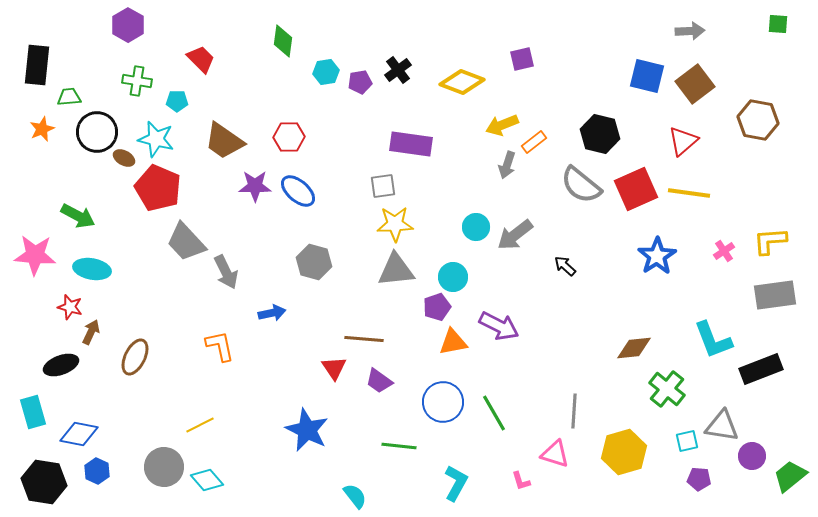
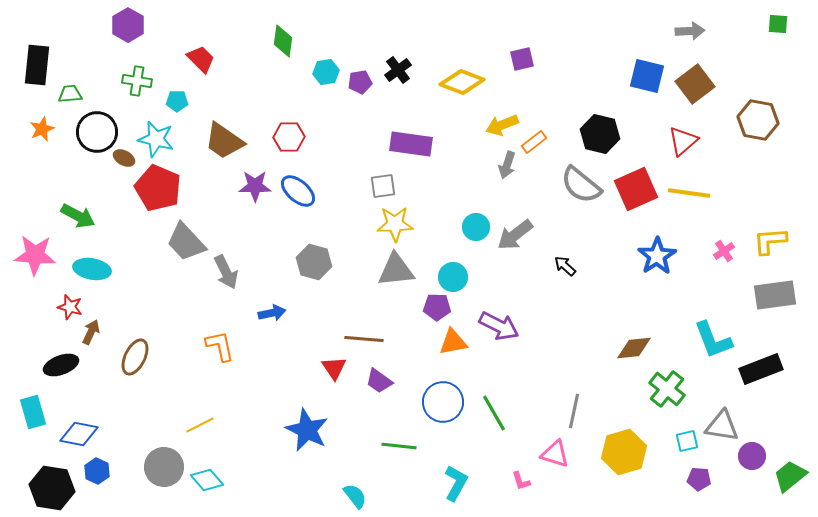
green trapezoid at (69, 97): moved 1 px right, 3 px up
purple pentagon at (437, 307): rotated 20 degrees clockwise
gray line at (574, 411): rotated 8 degrees clockwise
black hexagon at (44, 482): moved 8 px right, 6 px down
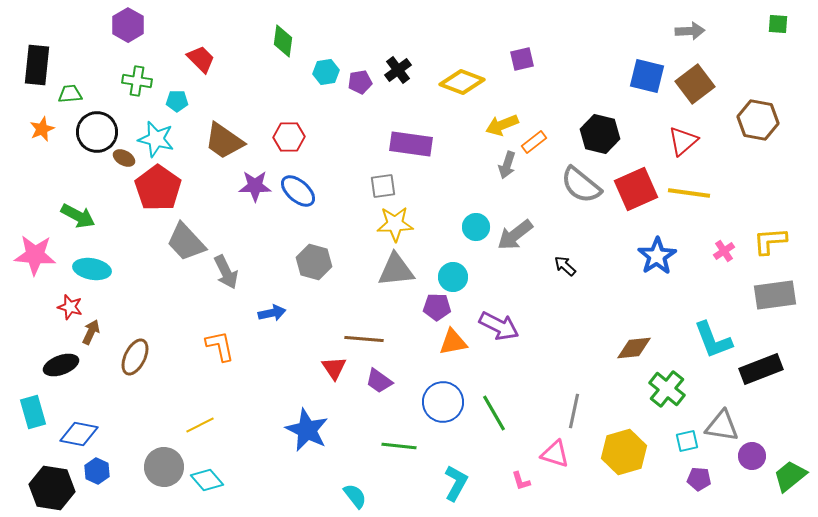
red pentagon at (158, 188): rotated 12 degrees clockwise
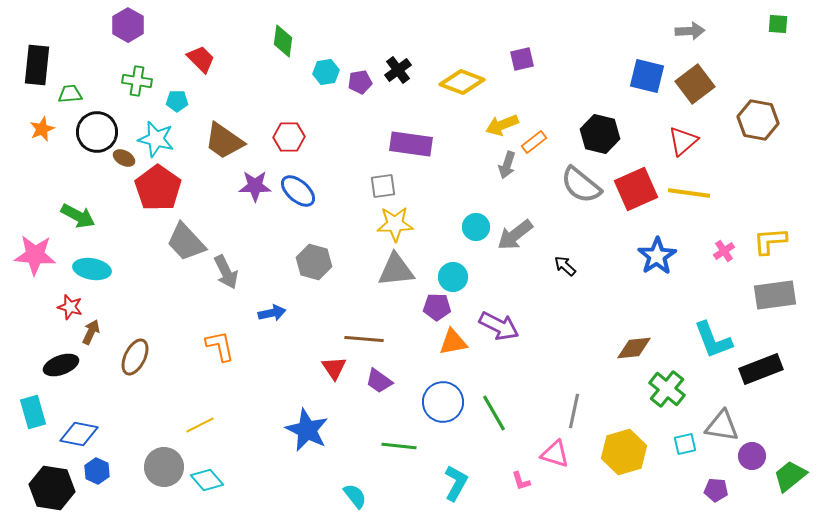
cyan square at (687, 441): moved 2 px left, 3 px down
purple pentagon at (699, 479): moved 17 px right, 11 px down
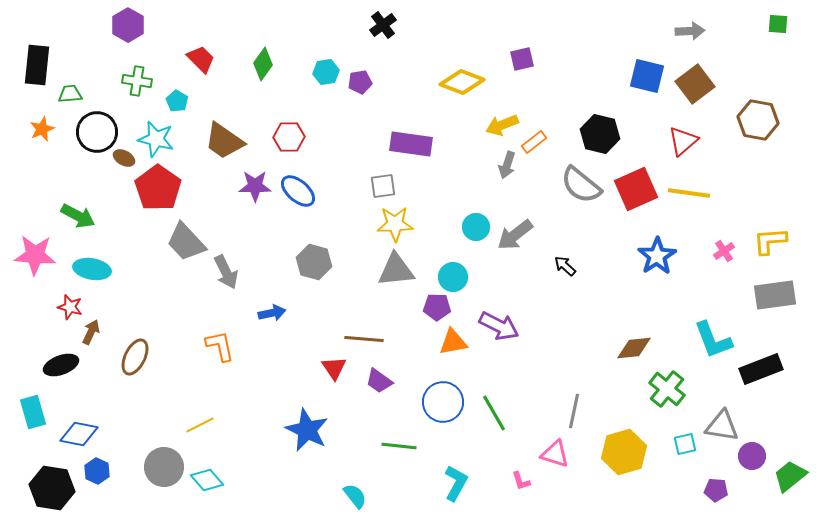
green diamond at (283, 41): moved 20 px left, 23 px down; rotated 28 degrees clockwise
black cross at (398, 70): moved 15 px left, 45 px up
cyan pentagon at (177, 101): rotated 30 degrees clockwise
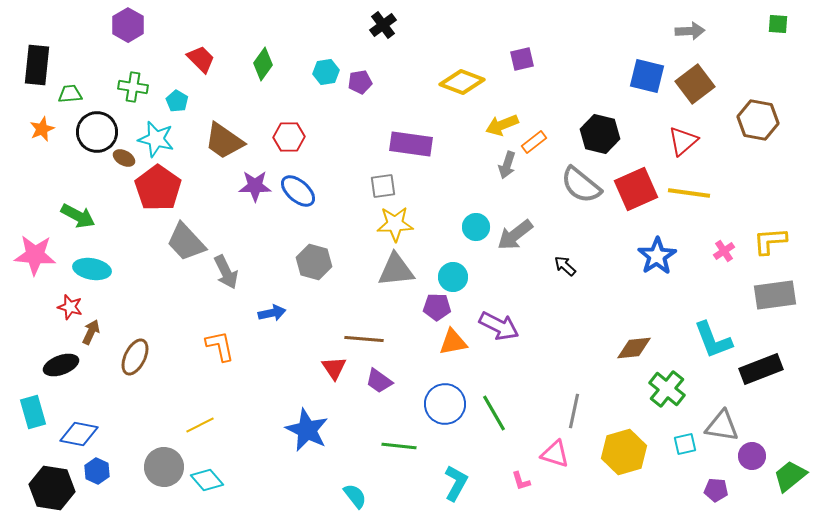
green cross at (137, 81): moved 4 px left, 6 px down
blue circle at (443, 402): moved 2 px right, 2 px down
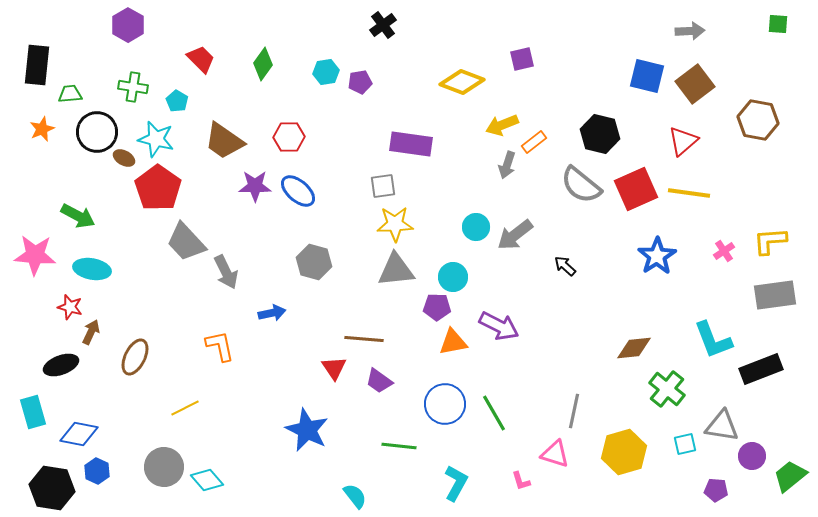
yellow line at (200, 425): moved 15 px left, 17 px up
